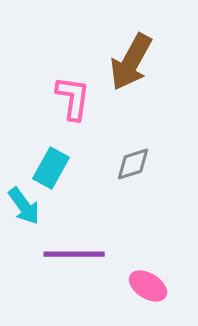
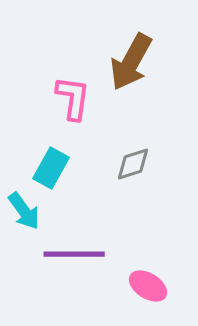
cyan arrow: moved 5 px down
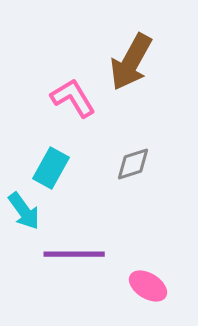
pink L-shape: rotated 39 degrees counterclockwise
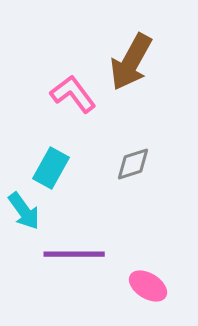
pink L-shape: moved 4 px up; rotated 6 degrees counterclockwise
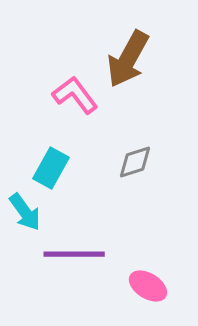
brown arrow: moved 3 px left, 3 px up
pink L-shape: moved 2 px right, 1 px down
gray diamond: moved 2 px right, 2 px up
cyan arrow: moved 1 px right, 1 px down
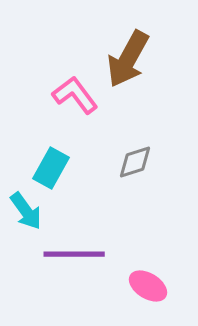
cyan arrow: moved 1 px right, 1 px up
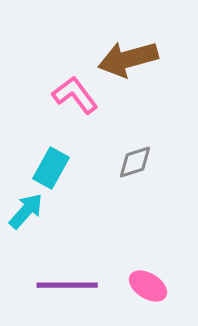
brown arrow: rotated 46 degrees clockwise
cyan arrow: rotated 102 degrees counterclockwise
purple line: moved 7 px left, 31 px down
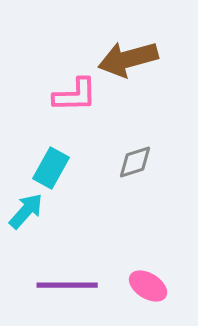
pink L-shape: rotated 126 degrees clockwise
